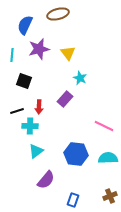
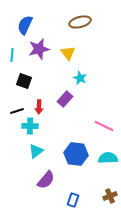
brown ellipse: moved 22 px right, 8 px down
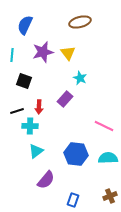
purple star: moved 4 px right, 3 px down
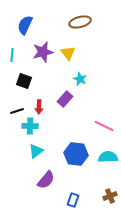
cyan star: moved 1 px down
cyan semicircle: moved 1 px up
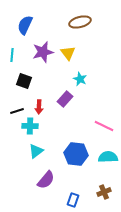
brown cross: moved 6 px left, 4 px up
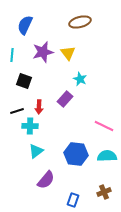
cyan semicircle: moved 1 px left, 1 px up
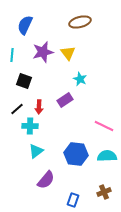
purple rectangle: moved 1 px down; rotated 14 degrees clockwise
black line: moved 2 px up; rotated 24 degrees counterclockwise
